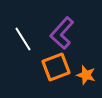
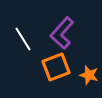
orange star: moved 3 px right
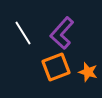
white line: moved 6 px up
orange star: moved 1 px left, 3 px up
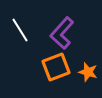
white line: moved 3 px left, 3 px up
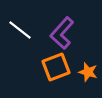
white line: rotated 20 degrees counterclockwise
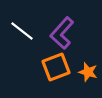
white line: moved 2 px right, 1 px down
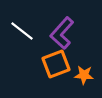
orange square: moved 3 px up
orange star: moved 4 px left, 3 px down; rotated 12 degrees counterclockwise
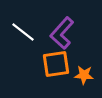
white line: moved 1 px right, 1 px down
orange square: rotated 12 degrees clockwise
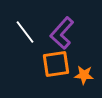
white line: moved 2 px right; rotated 15 degrees clockwise
